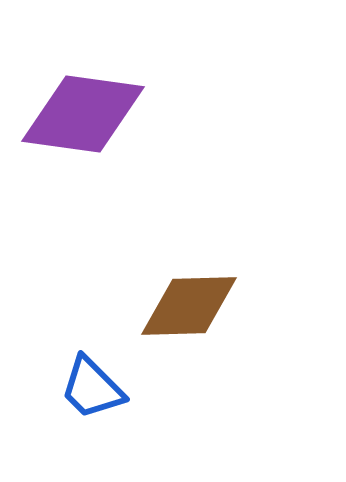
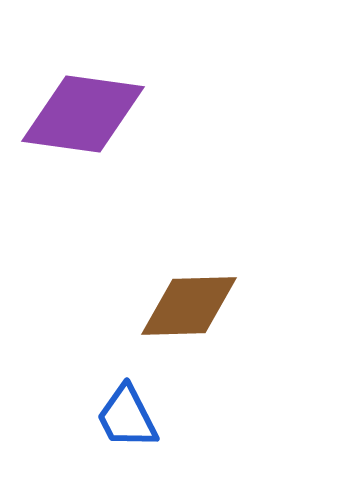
blue trapezoid: moved 35 px right, 29 px down; rotated 18 degrees clockwise
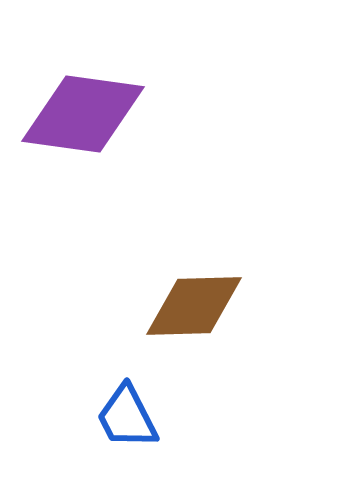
brown diamond: moved 5 px right
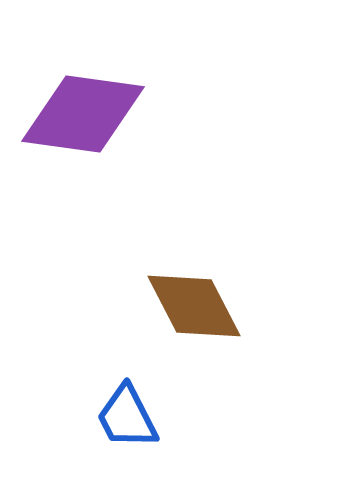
brown diamond: rotated 64 degrees clockwise
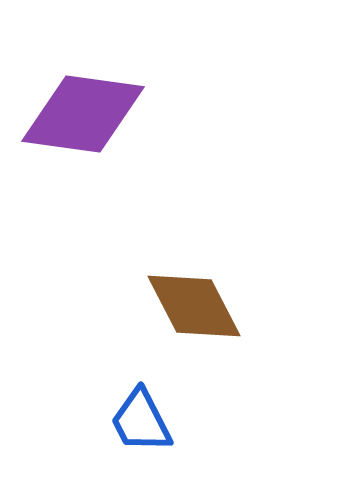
blue trapezoid: moved 14 px right, 4 px down
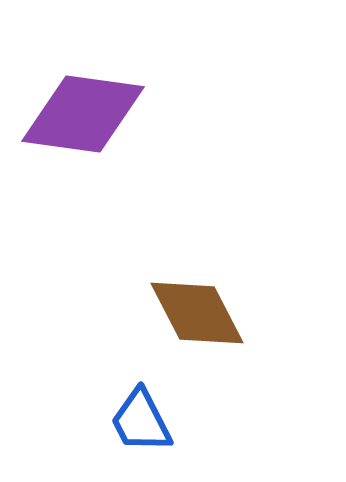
brown diamond: moved 3 px right, 7 px down
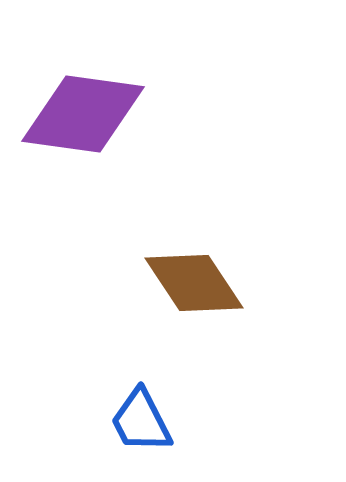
brown diamond: moved 3 px left, 30 px up; rotated 6 degrees counterclockwise
